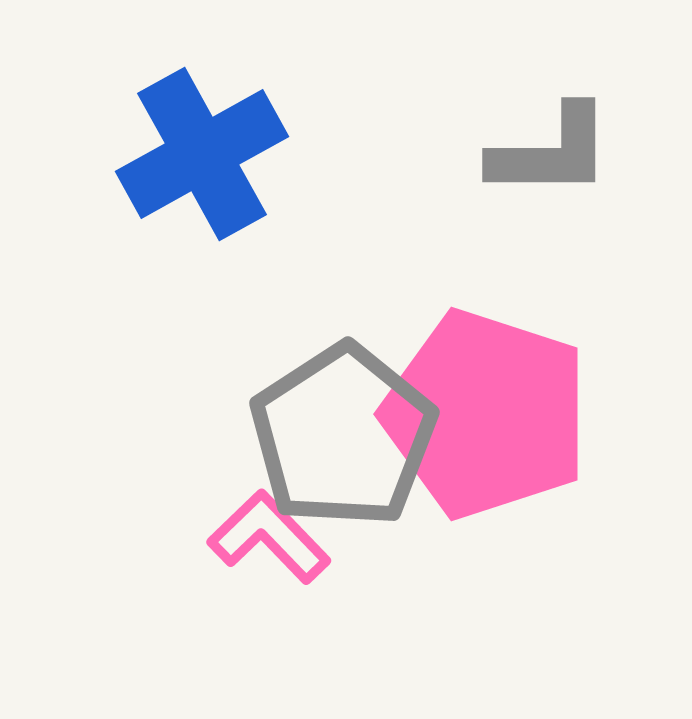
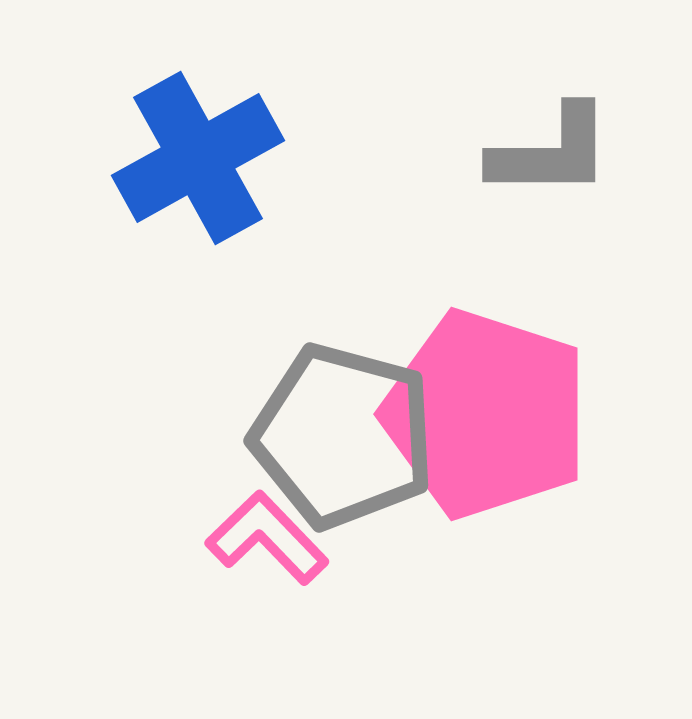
blue cross: moved 4 px left, 4 px down
gray pentagon: rotated 24 degrees counterclockwise
pink L-shape: moved 2 px left, 1 px down
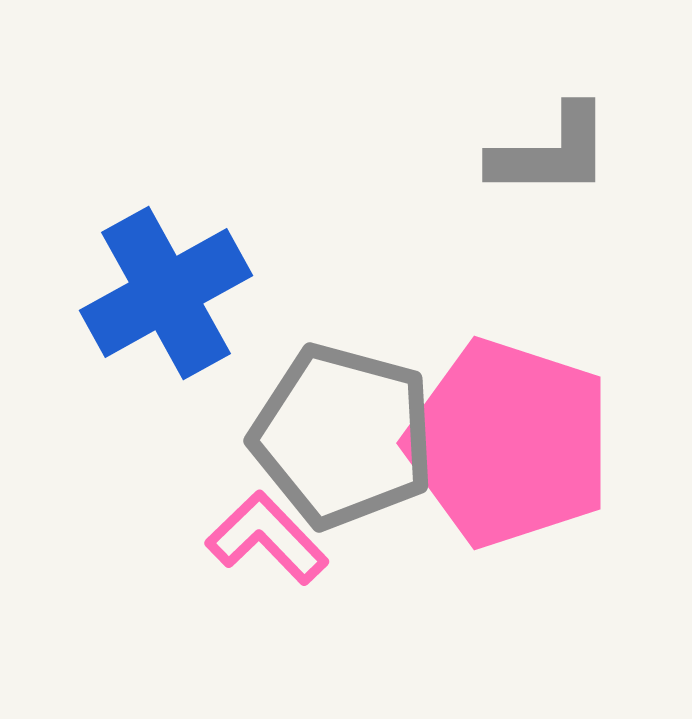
blue cross: moved 32 px left, 135 px down
pink pentagon: moved 23 px right, 29 px down
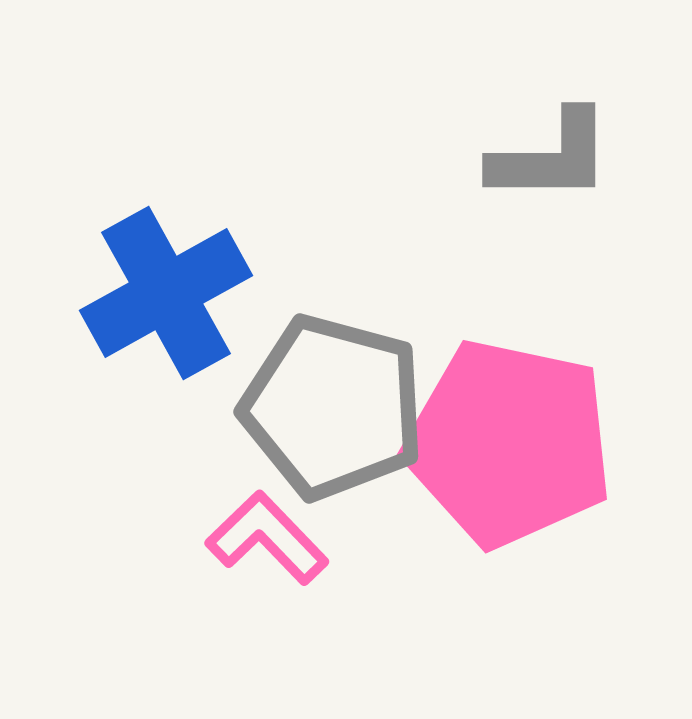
gray L-shape: moved 5 px down
gray pentagon: moved 10 px left, 29 px up
pink pentagon: rotated 6 degrees counterclockwise
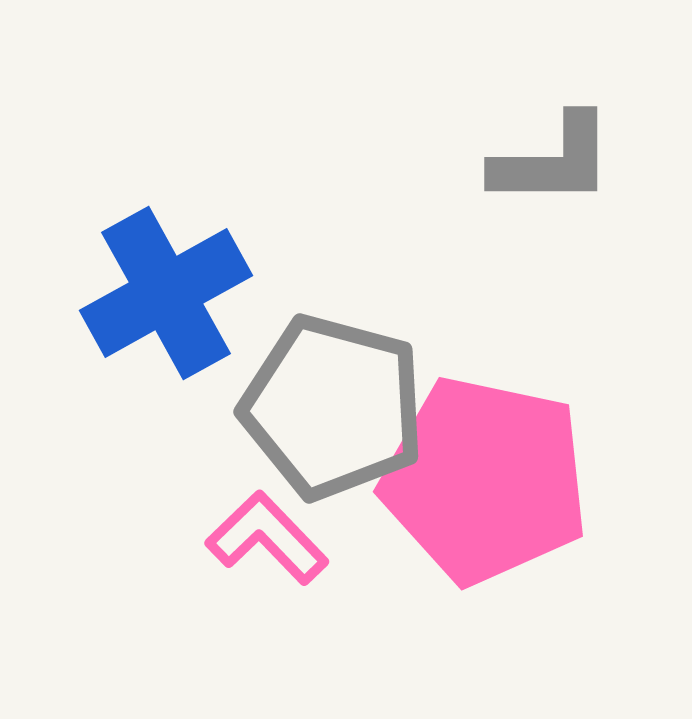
gray L-shape: moved 2 px right, 4 px down
pink pentagon: moved 24 px left, 37 px down
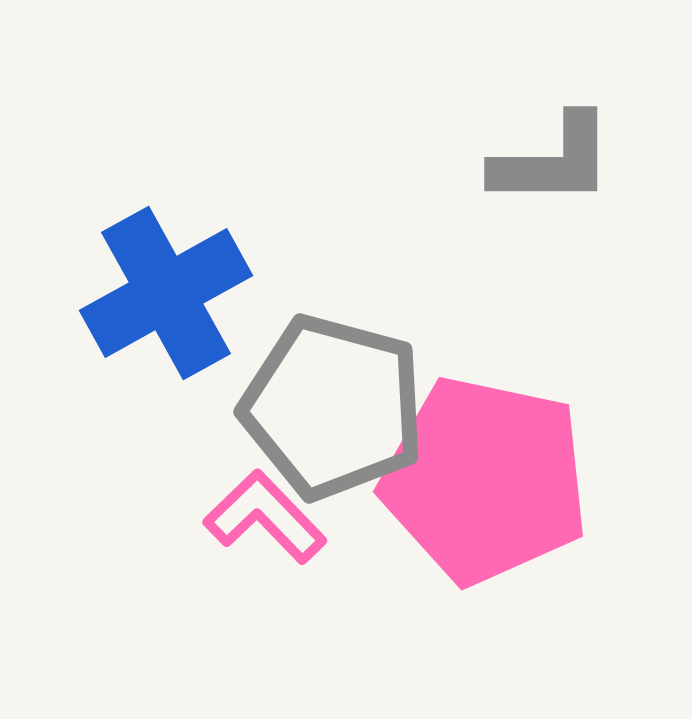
pink L-shape: moved 2 px left, 21 px up
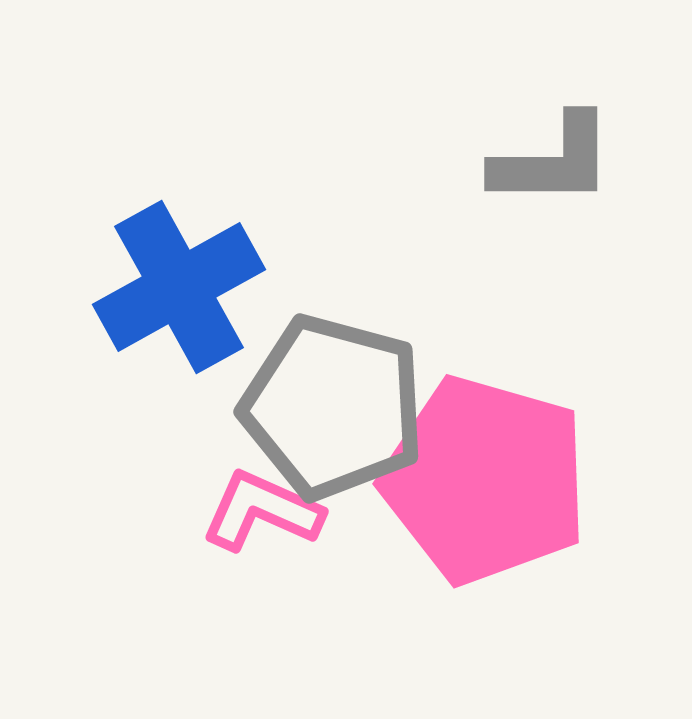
blue cross: moved 13 px right, 6 px up
pink pentagon: rotated 4 degrees clockwise
pink L-shape: moved 3 px left, 6 px up; rotated 22 degrees counterclockwise
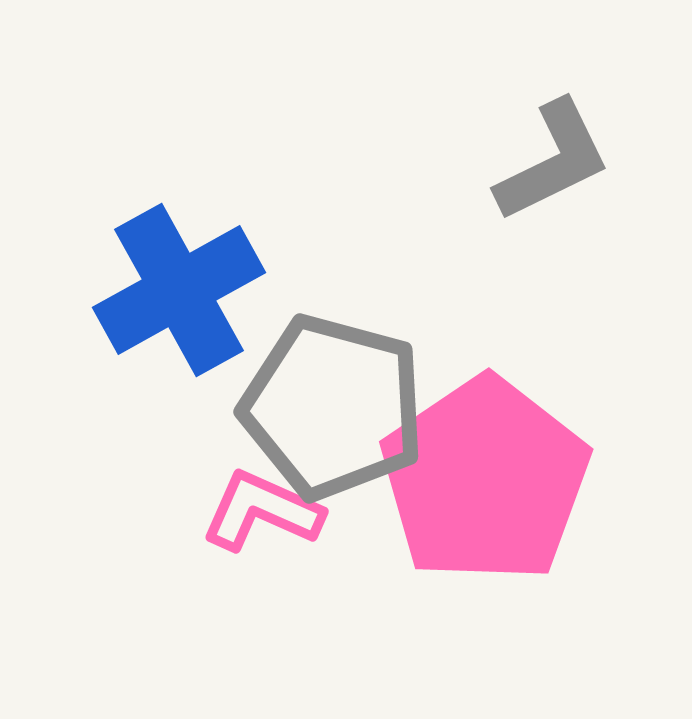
gray L-shape: rotated 26 degrees counterclockwise
blue cross: moved 3 px down
pink pentagon: rotated 22 degrees clockwise
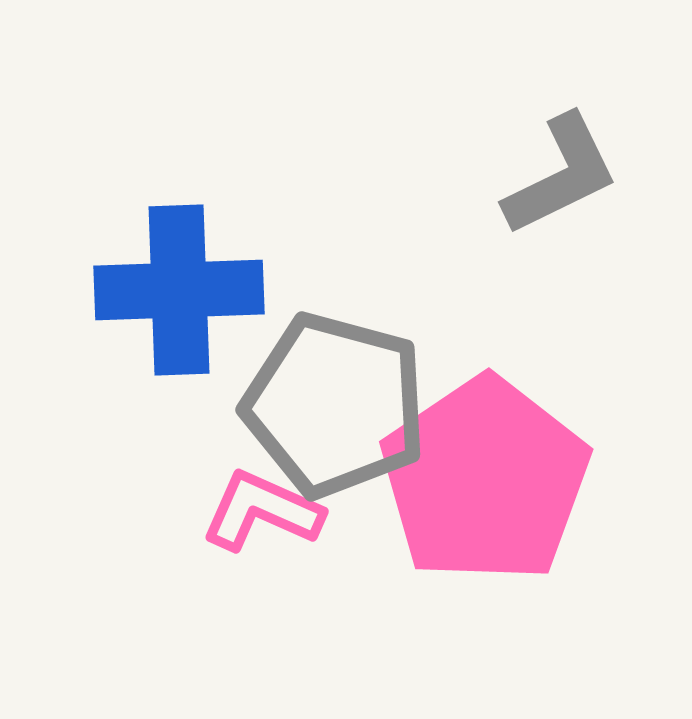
gray L-shape: moved 8 px right, 14 px down
blue cross: rotated 27 degrees clockwise
gray pentagon: moved 2 px right, 2 px up
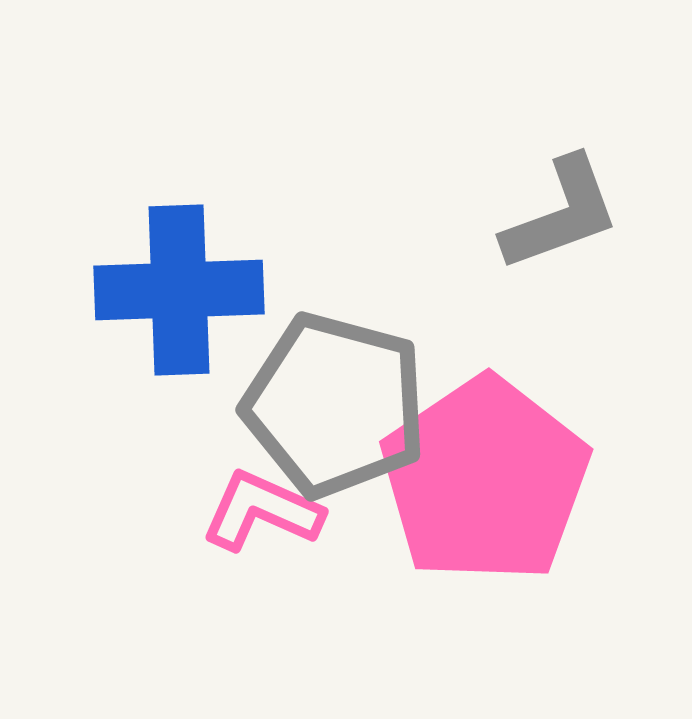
gray L-shape: moved 39 px down; rotated 6 degrees clockwise
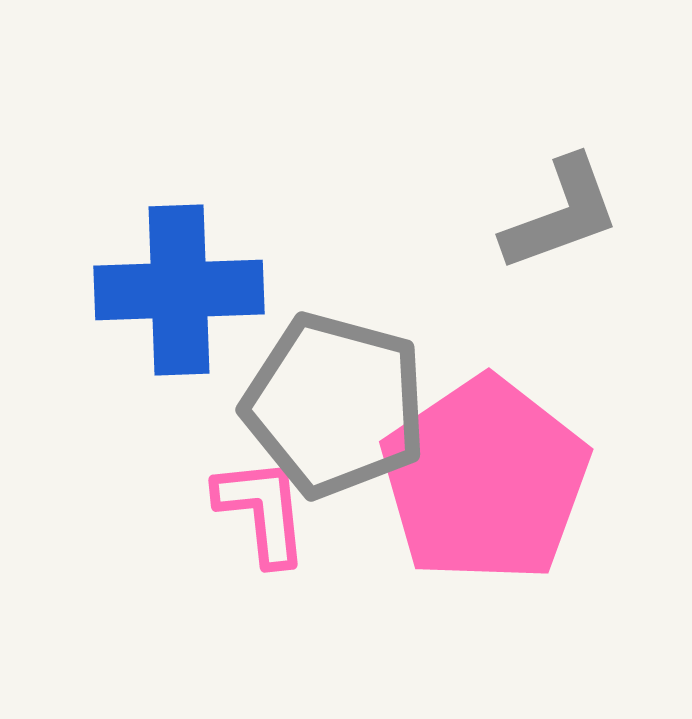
pink L-shape: rotated 60 degrees clockwise
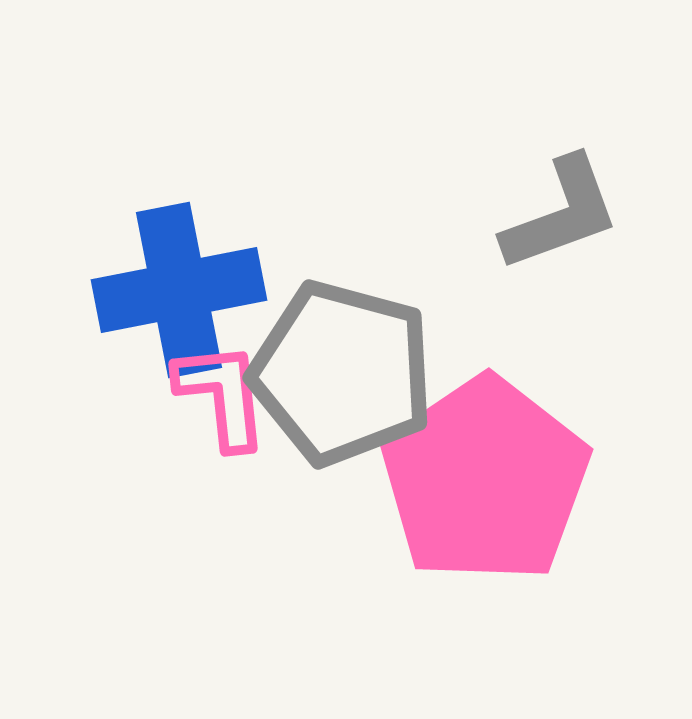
blue cross: rotated 9 degrees counterclockwise
gray pentagon: moved 7 px right, 32 px up
pink L-shape: moved 40 px left, 116 px up
